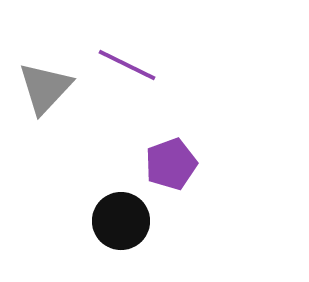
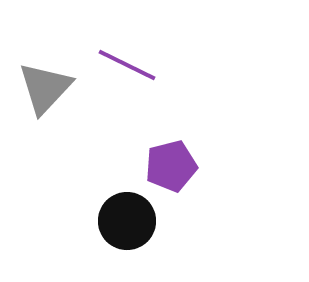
purple pentagon: moved 2 px down; rotated 6 degrees clockwise
black circle: moved 6 px right
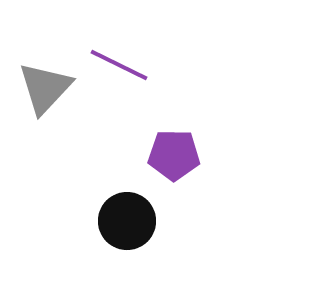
purple line: moved 8 px left
purple pentagon: moved 3 px right, 11 px up; rotated 15 degrees clockwise
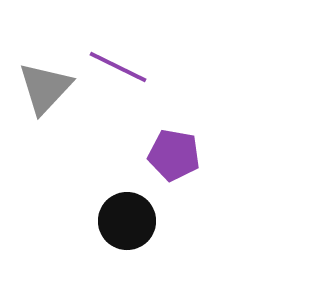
purple line: moved 1 px left, 2 px down
purple pentagon: rotated 9 degrees clockwise
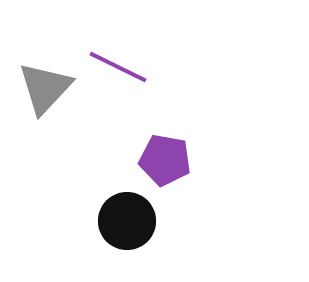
purple pentagon: moved 9 px left, 5 px down
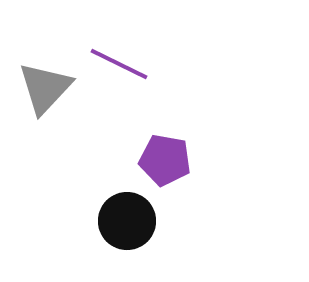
purple line: moved 1 px right, 3 px up
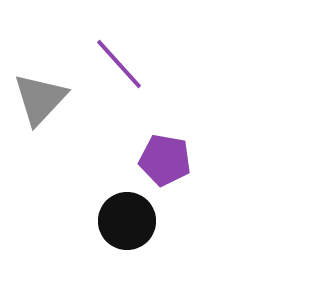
purple line: rotated 22 degrees clockwise
gray triangle: moved 5 px left, 11 px down
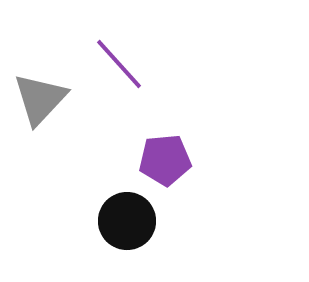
purple pentagon: rotated 15 degrees counterclockwise
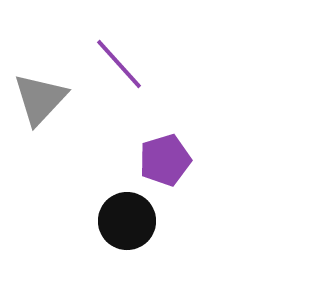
purple pentagon: rotated 12 degrees counterclockwise
